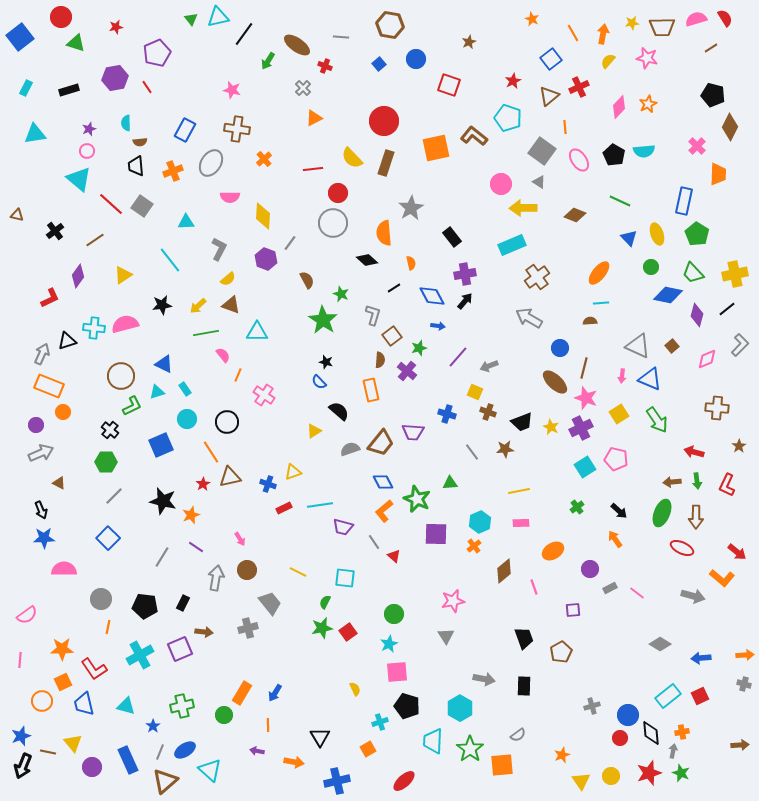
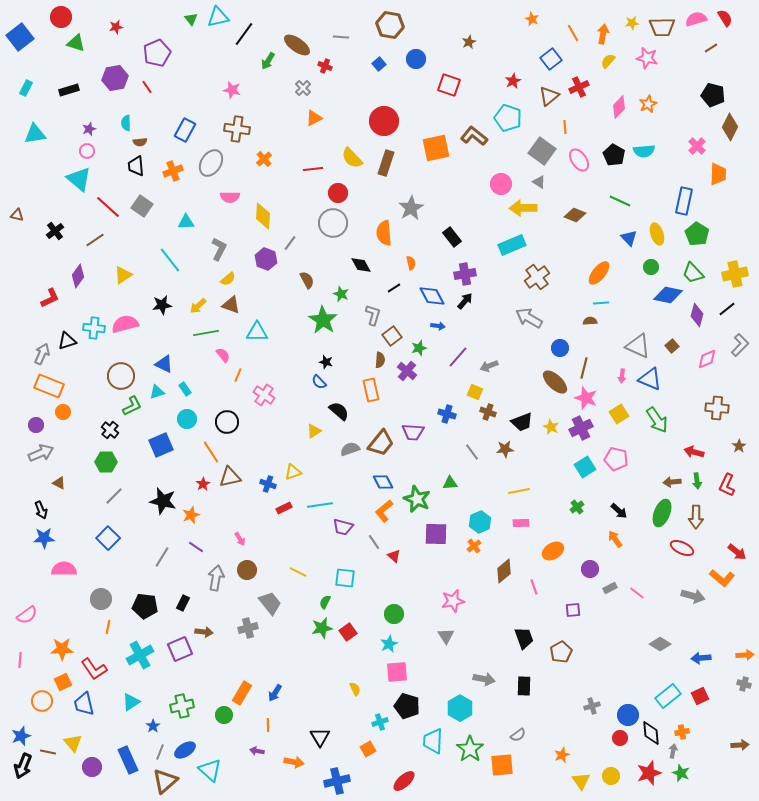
red line at (111, 204): moved 3 px left, 3 px down
black diamond at (367, 260): moved 6 px left, 5 px down; rotated 20 degrees clockwise
cyan triangle at (126, 706): moved 5 px right, 4 px up; rotated 48 degrees counterclockwise
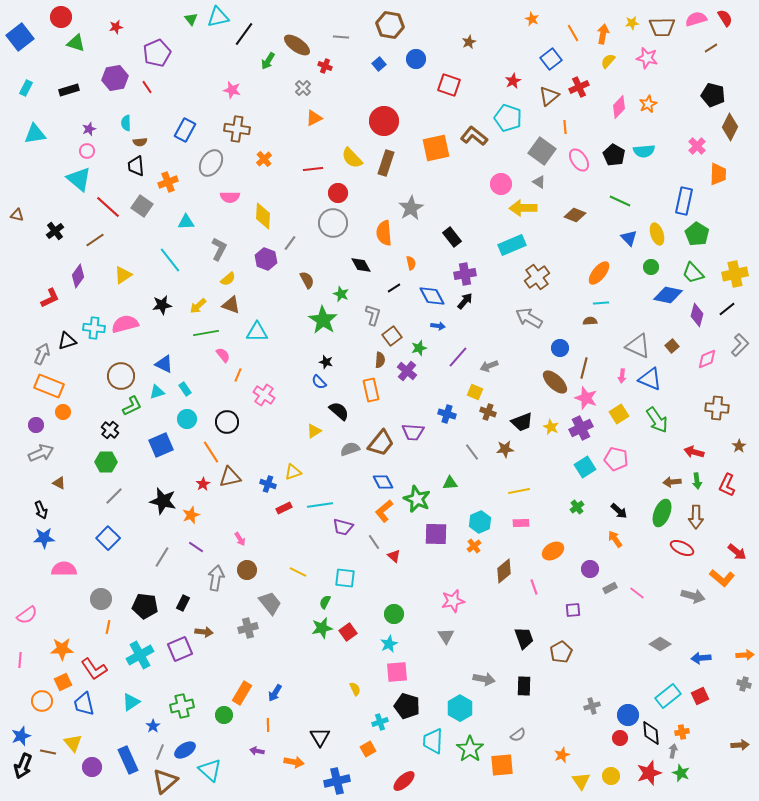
orange cross at (173, 171): moved 5 px left, 11 px down
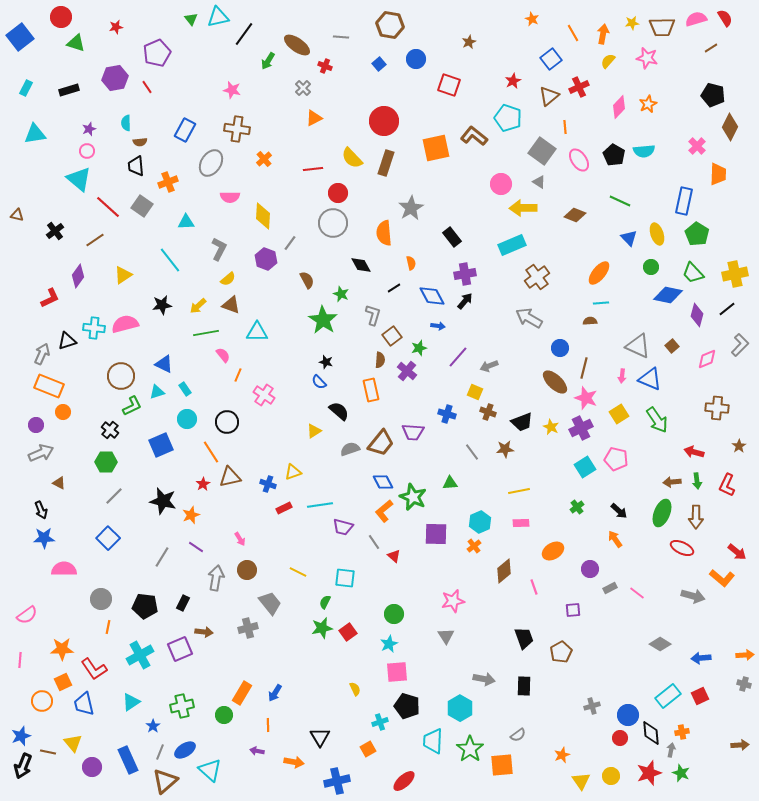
green star at (417, 499): moved 4 px left, 2 px up
gray arrow at (673, 751): moved 2 px left, 1 px up
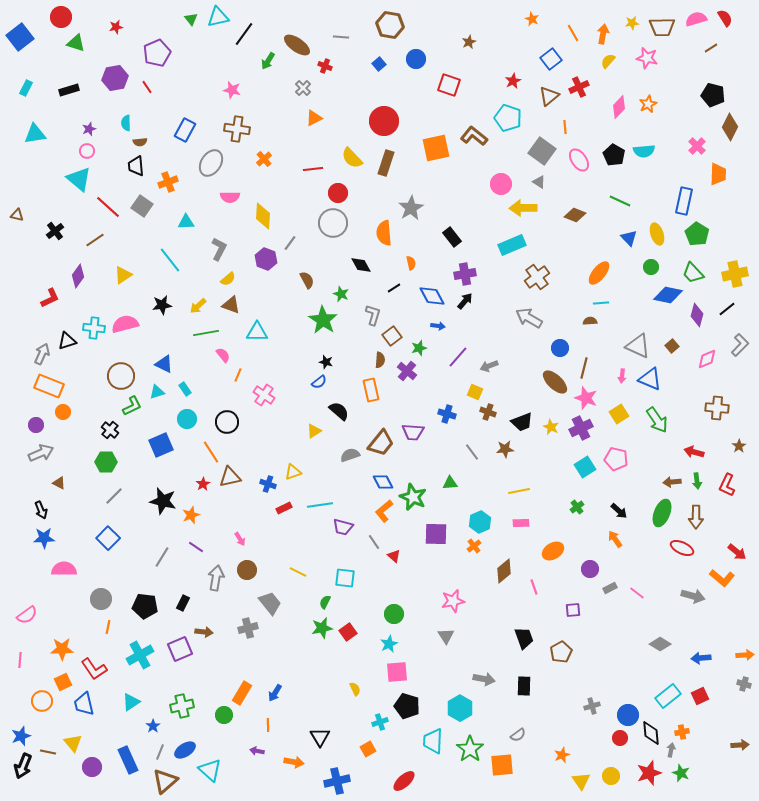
blue semicircle at (319, 382): rotated 84 degrees counterclockwise
gray semicircle at (350, 449): moved 6 px down
